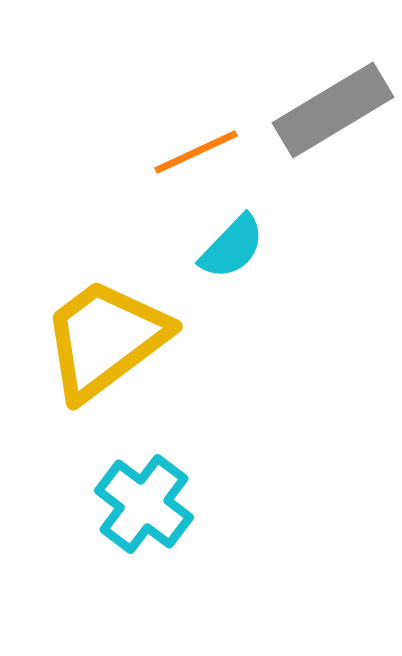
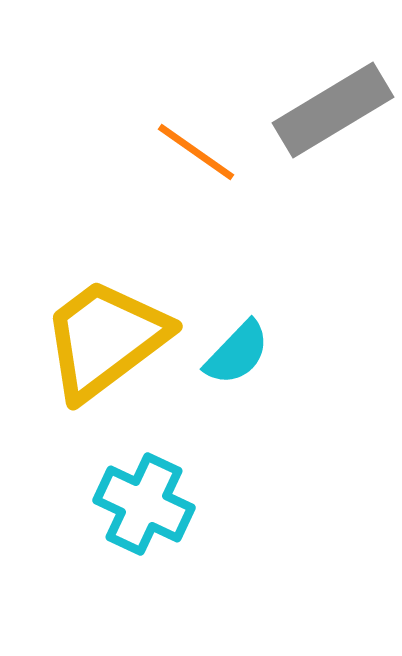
orange line: rotated 60 degrees clockwise
cyan semicircle: moved 5 px right, 106 px down
cyan cross: rotated 12 degrees counterclockwise
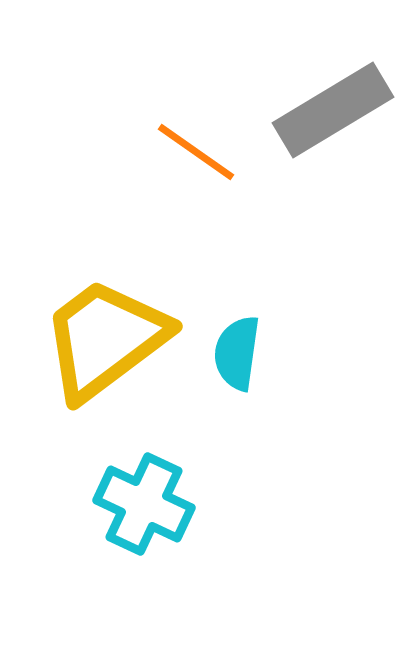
cyan semicircle: rotated 144 degrees clockwise
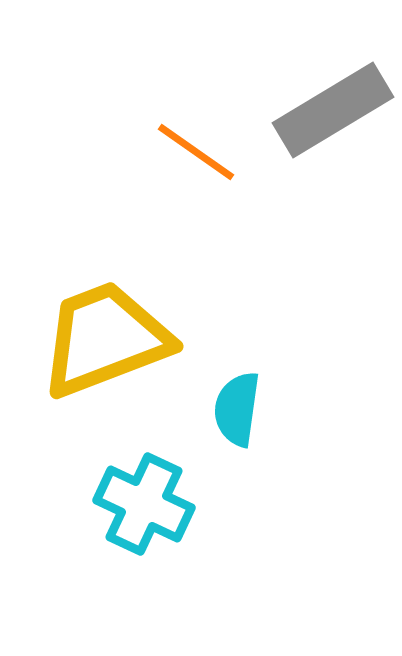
yellow trapezoid: rotated 16 degrees clockwise
cyan semicircle: moved 56 px down
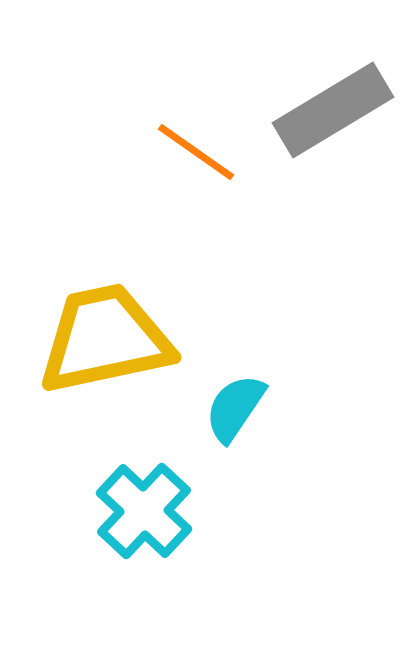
yellow trapezoid: rotated 9 degrees clockwise
cyan semicircle: moved 2 px left, 1 px up; rotated 26 degrees clockwise
cyan cross: moved 7 px down; rotated 18 degrees clockwise
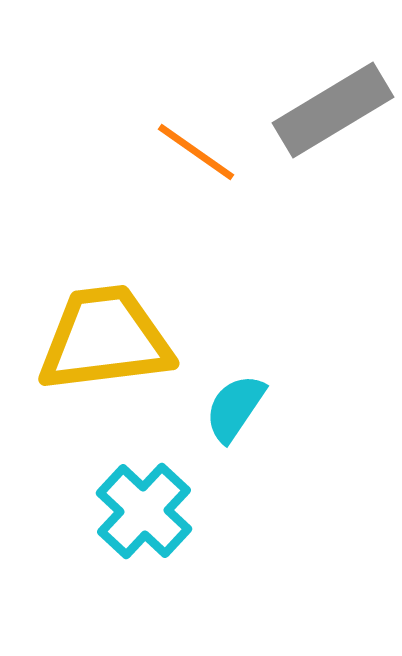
yellow trapezoid: rotated 5 degrees clockwise
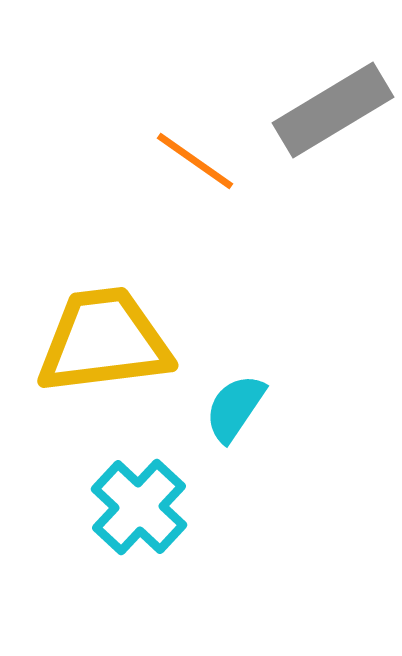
orange line: moved 1 px left, 9 px down
yellow trapezoid: moved 1 px left, 2 px down
cyan cross: moved 5 px left, 4 px up
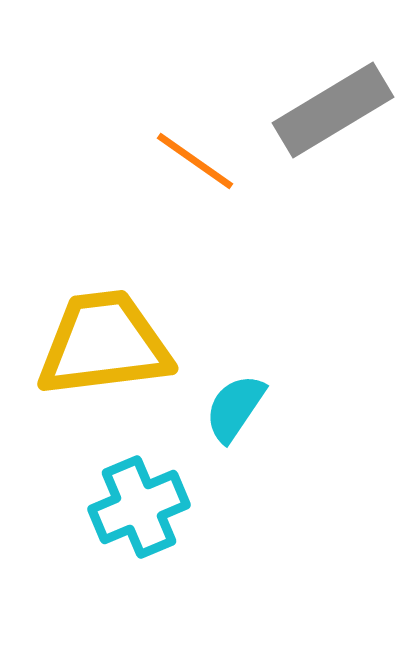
yellow trapezoid: moved 3 px down
cyan cross: rotated 24 degrees clockwise
